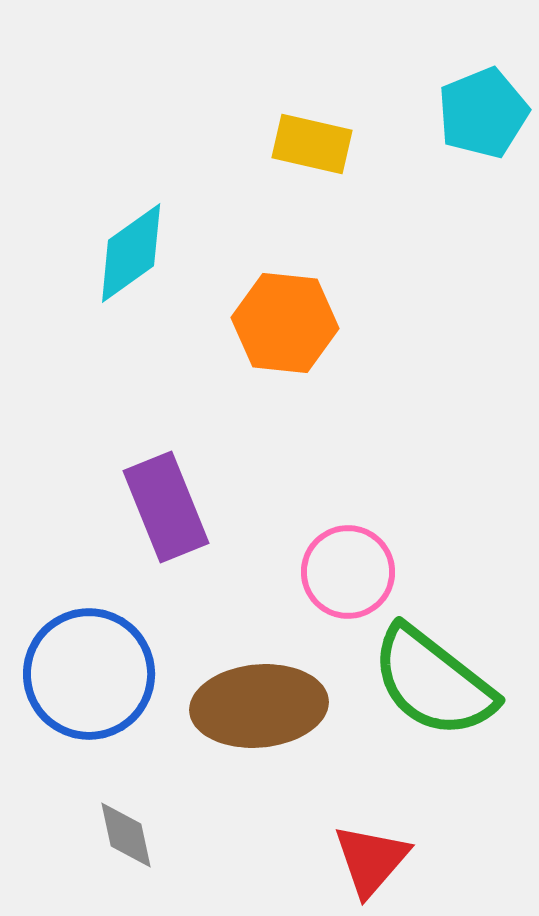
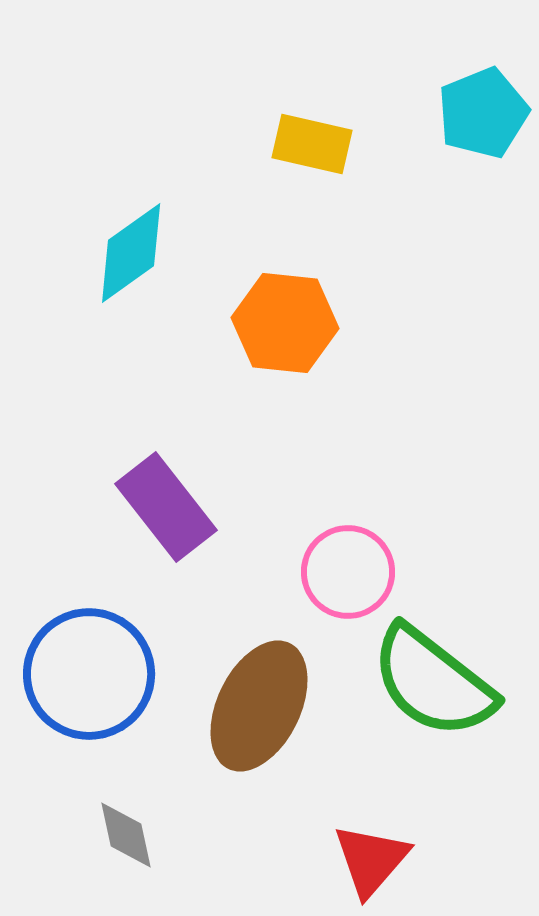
purple rectangle: rotated 16 degrees counterclockwise
brown ellipse: rotated 59 degrees counterclockwise
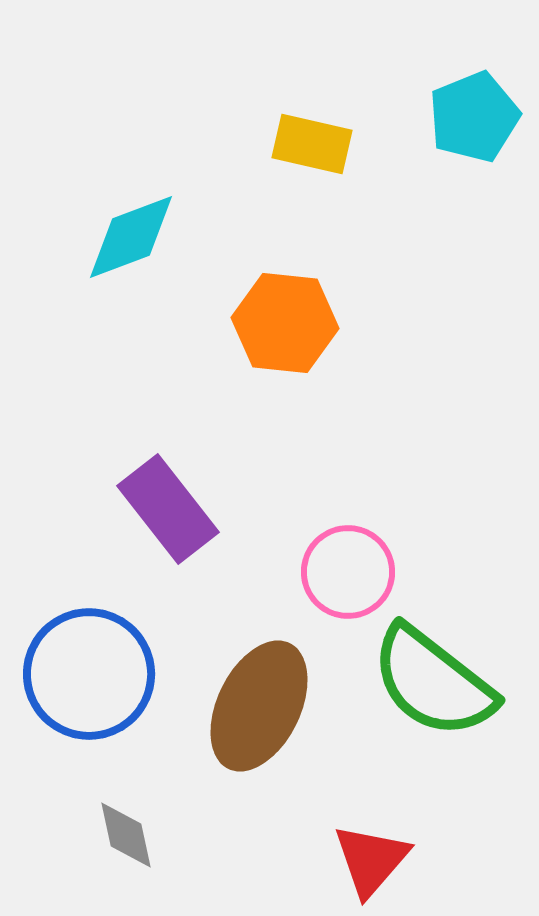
cyan pentagon: moved 9 px left, 4 px down
cyan diamond: moved 16 px up; rotated 15 degrees clockwise
purple rectangle: moved 2 px right, 2 px down
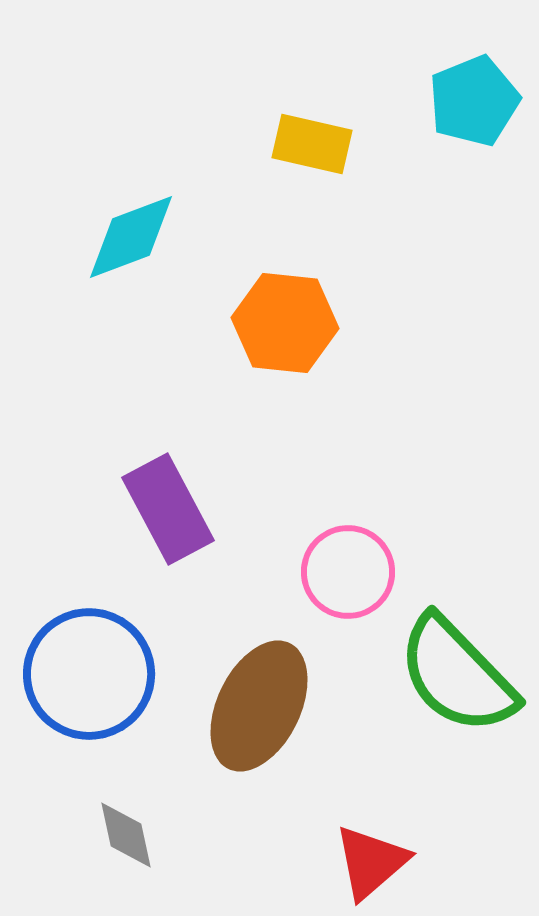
cyan pentagon: moved 16 px up
purple rectangle: rotated 10 degrees clockwise
green semicircle: moved 24 px right, 7 px up; rotated 8 degrees clockwise
red triangle: moved 2 px down; rotated 8 degrees clockwise
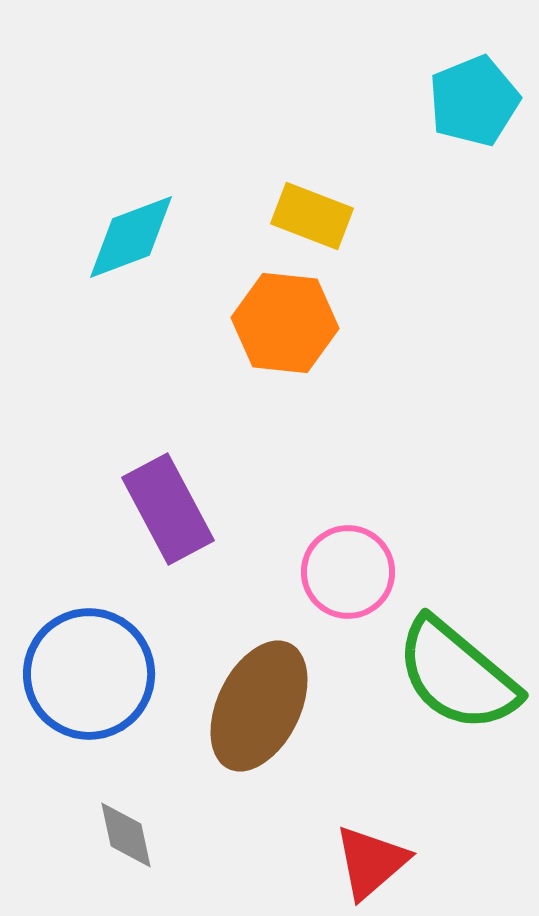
yellow rectangle: moved 72 px down; rotated 8 degrees clockwise
green semicircle: rotated 6 degrees counterclockwise
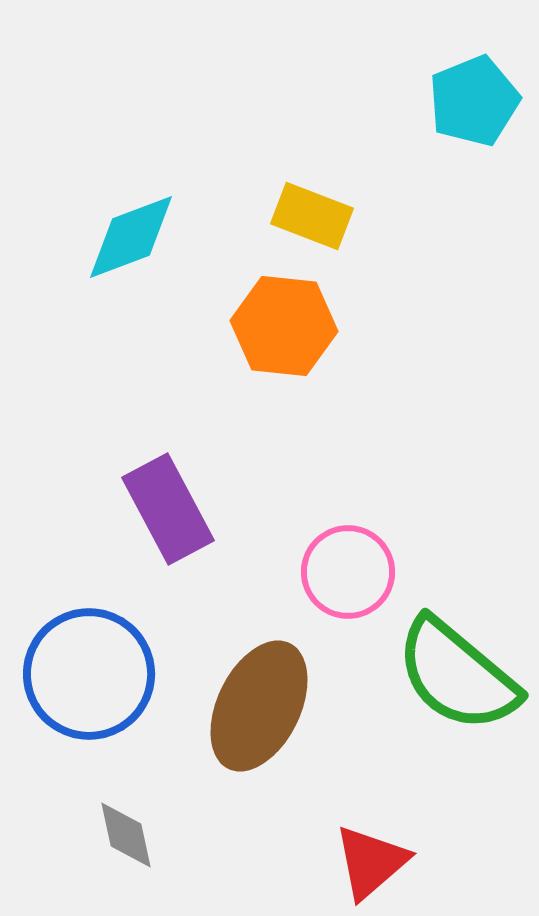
orange hexagon: moved 1 px left, 3 px down
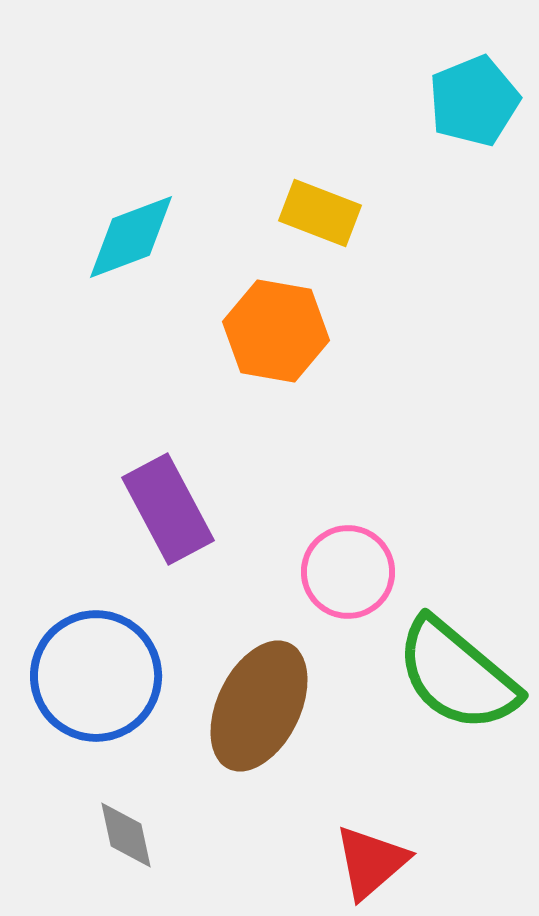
yellow rectangle: moved 8 px right, 3 px up
orange hexagon: moved 8 px left, 5 px down; rotated 4 degrees clockwise
blue circle: moved 7 px right, 2 px down
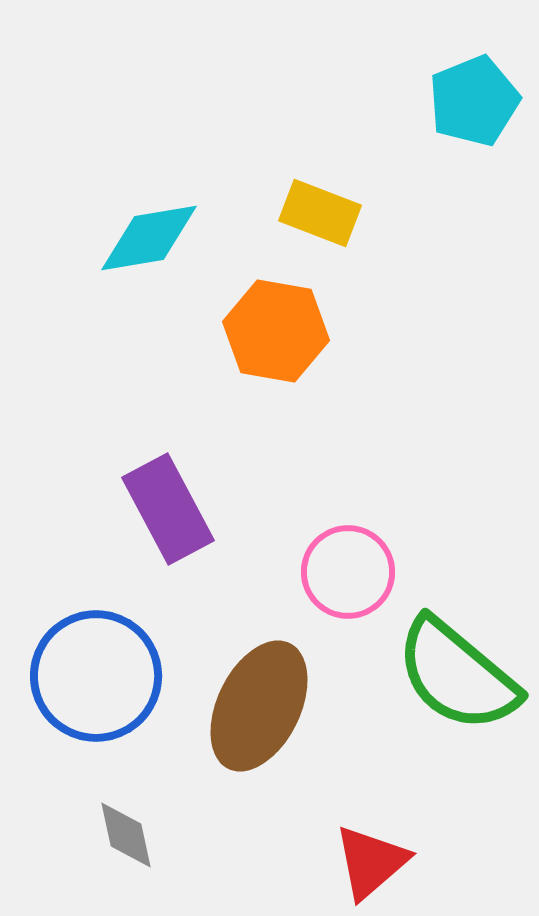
cyan diamond: moved 18 px right, 1 px down; rotated 11 degrees clockwise
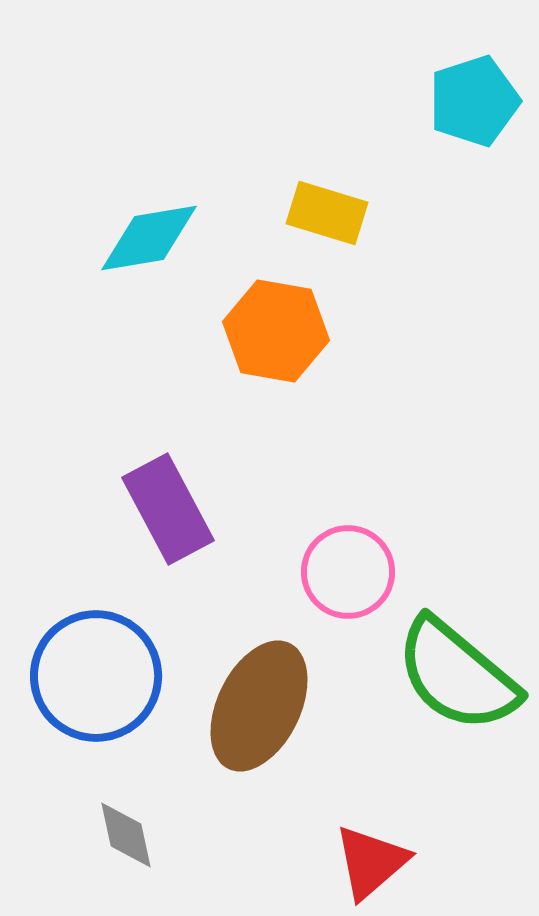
cyan pentagon: rotated 4 degrees clockwise
yellow rectangle: moved 7 px right; rotated 4 degrees counterclockwise
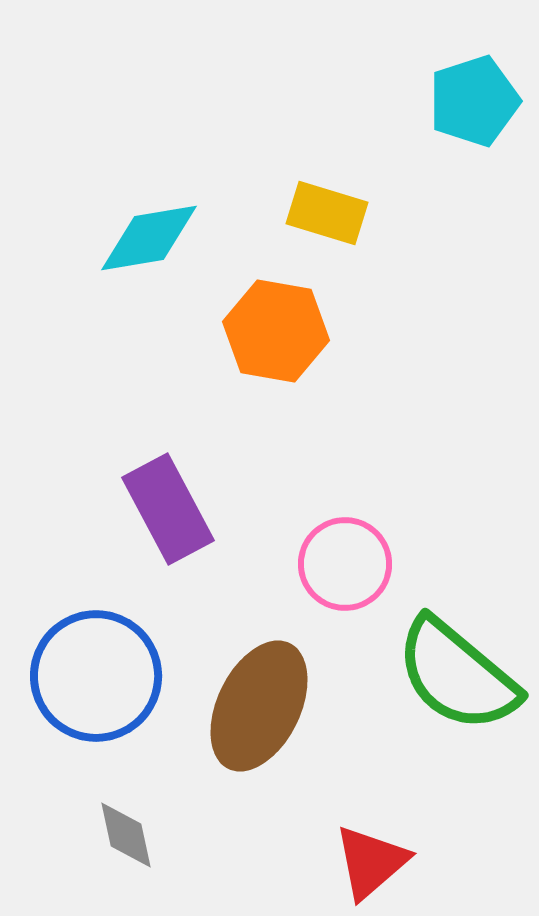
pink circle: moved 3 px left, 8 px up
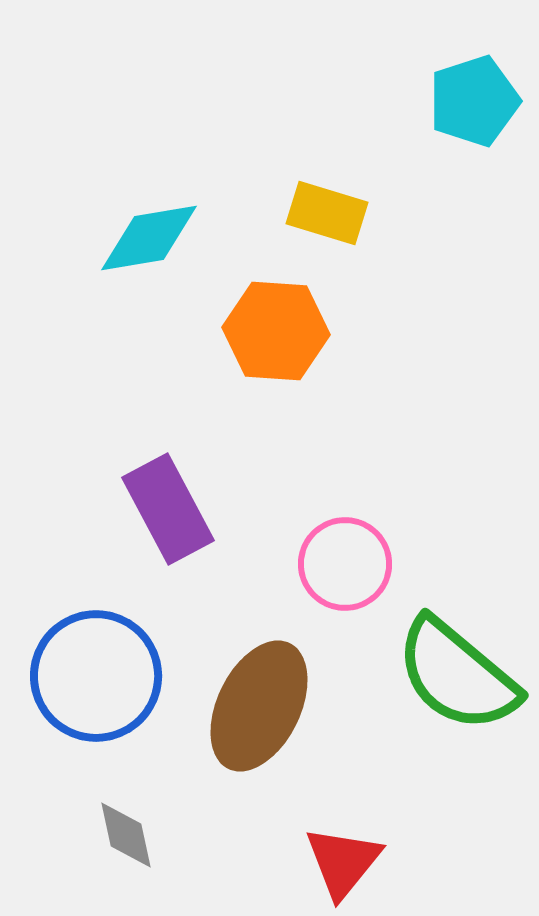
orange hexagon: rotated 6 degrees counterclockwise
red triangle: moved 28 px left; rotated 10 degrees counterclockwise
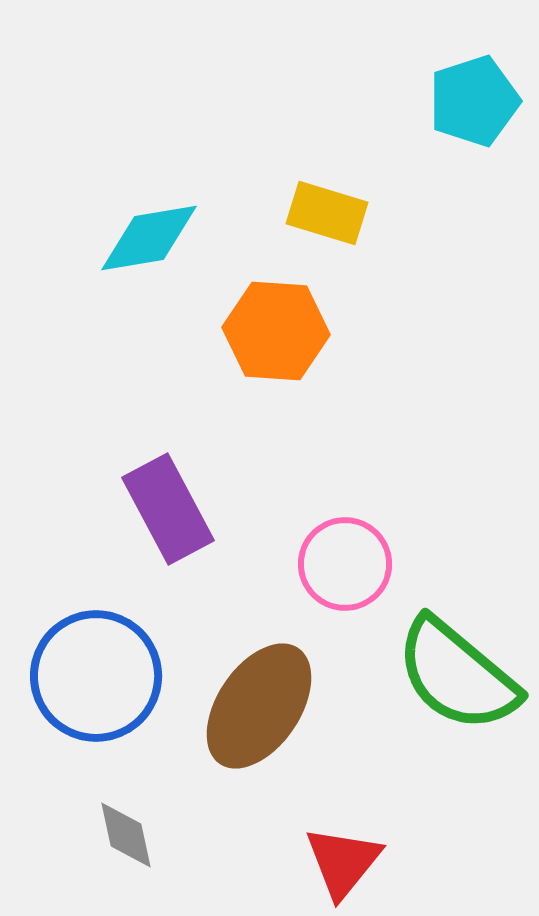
brown ellipse: rotated 8 degrees clockwise
